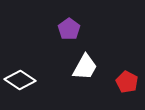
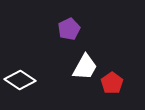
purple pentagon: rotated 10 degrees clockwise
red pentagon: moved 15 px left, 1 px down; rotated 10 degrees clockwise
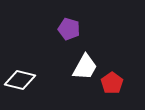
purple pentagon: rotated 30 degrees counterclockwise
white diamond: rotated 20 degrees counterclockwise
